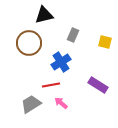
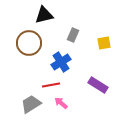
yellow square: moved 1 px left, 1 px down; rotated 24 degrees counterclockwise
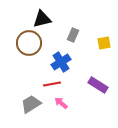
black triangle: moved 2 px left, 4 px down
red line: moved 1 px right, 1 px up
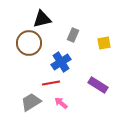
red line: moved 1 px left, 1 px up
gray trapezoid: moved 2 px up
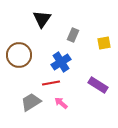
black triangle: rotated 42 degrees counterclockwise
brown circle: moved 10 px left, 12 px down
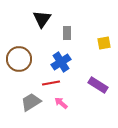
gray rectangle: moved 6 px left, 2 px up; rotated 24 degrees counterclockwise
brown circle: moved 4 px down
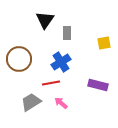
black triangle: moved 3 px right, 1 px down
purple rectangle: rotated 18 degrees counterclockwise
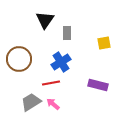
pink arrow: moved 8 px left, 1 px down
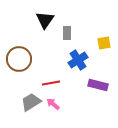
blue cross: moved 17 px right, 2 px up
